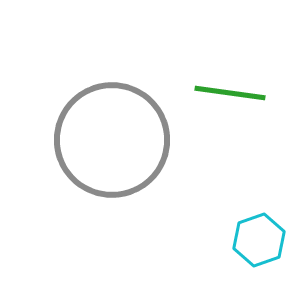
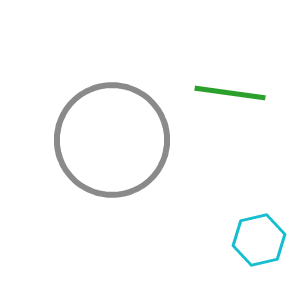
cyan hexagon: rotated 6 degrees clockwise
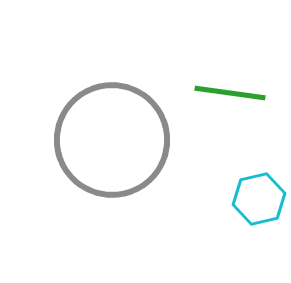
cyan hexagon: moved 41 px up
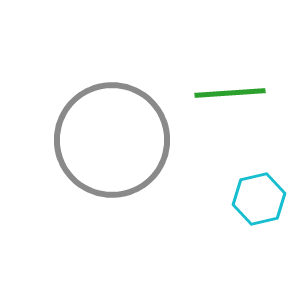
green line: rotated 12 degrees counterclockwise
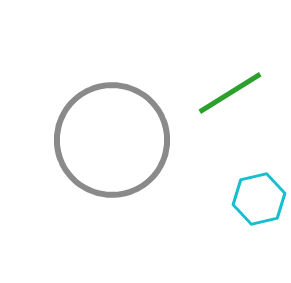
green line: rotated 28 degrees counterclockwise
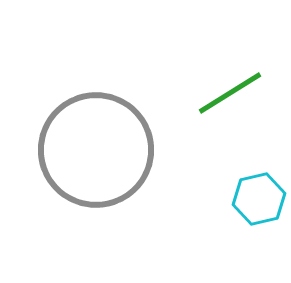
gray circle: moved 16 px left, 10 px down
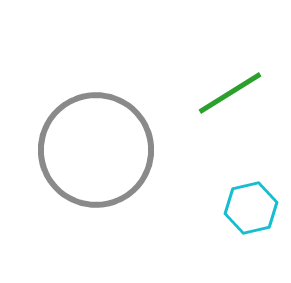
cyan hexagon: moved 8 px left, 9 px down
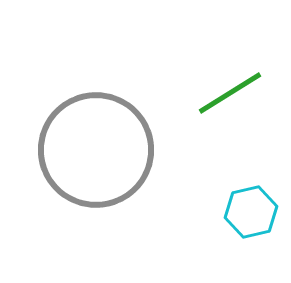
cyan hexagon: moved 4 px down
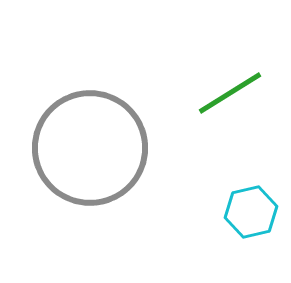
gray circle: moved 6 px left, 2 px up
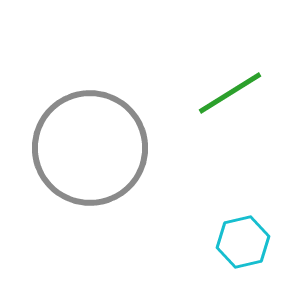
cyan hexagon: moved 8 px left, 30 px down
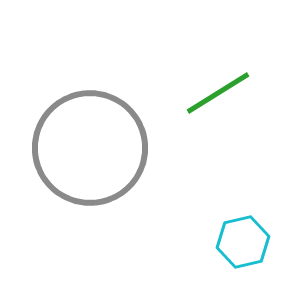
green line: moved 12 px left
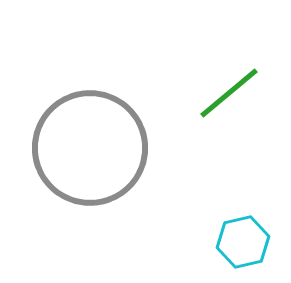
green line: moved 11 px right; rotated 8 degrees counterclockwise
